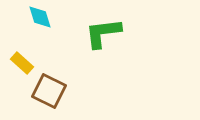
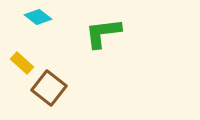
cyan diamond: moved 2 px left; rotated 36 degrees counterclockwise
brown square: moved 3 px up; rotated 12 degrees clockwise
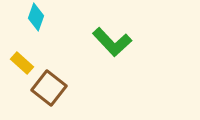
cyan diamond: moved 2 px left; rotated 72 degrees clockwise
green L-shape: moved 9 px right, 9 px down; rotated 126 degrees counterclockwise
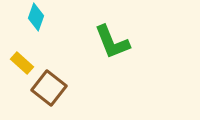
green L-shape: rotated 21 degrees clockwise
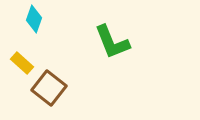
cyan diamond: moved 2 px left, 2 px down
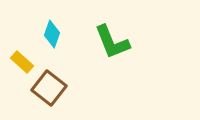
cyan diamond: moved 18 px right, 15 px down
yellow rectangle: moved 1 px up
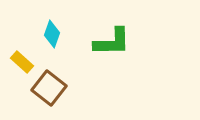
green L-shape: rotated 69 degrees counterclockwise
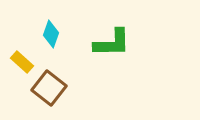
cyan diamond: moved 1 px left
green L-shape: moved 1 px down
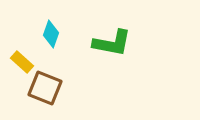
green L-shape: rotated 12 degrees clockwise
brown square: moved 4 px left; rotated 16 degrees counterclockwise
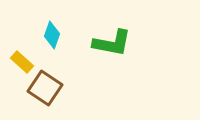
cyan diamond: moved 1 px right, 1 px down
brown square: rotated 12 degrees clockwise
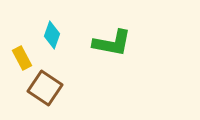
yellow rectangle: moved 4 px up; rotated 20 degrees clockwise
